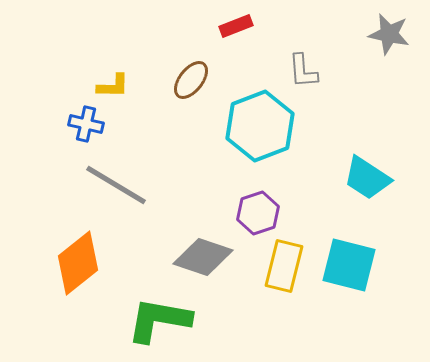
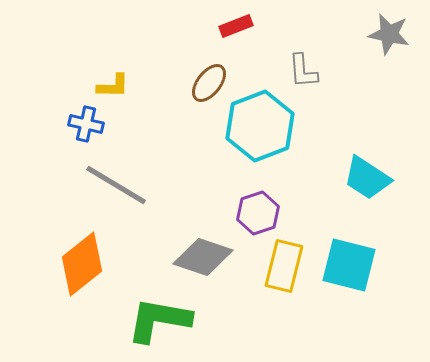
brown ellipse: moved 18 px right, 3 px down
orange diamond: moved 4 px right, 1 px down
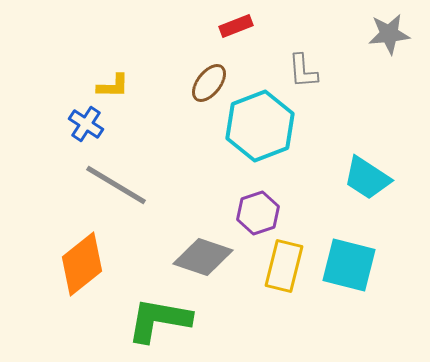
gray star: rotated 18 degrees counterclockwise
blue cross: rotated 20 degrees clockwise
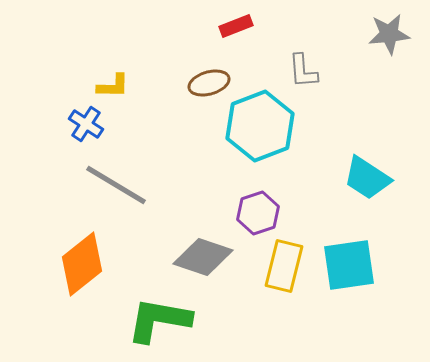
brown ellipse: rotated 36 degrees clockwise
cyan square: rotated 22 degrees counterclockwise
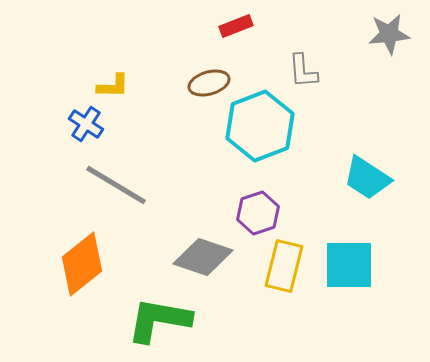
cyan square: rotated 8 degrees clockwise
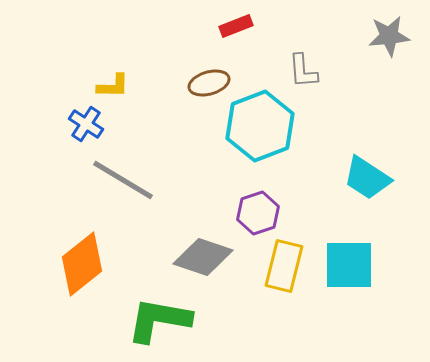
gray star: moved 2 px down
gray line: moved 7 px right, 5 px up
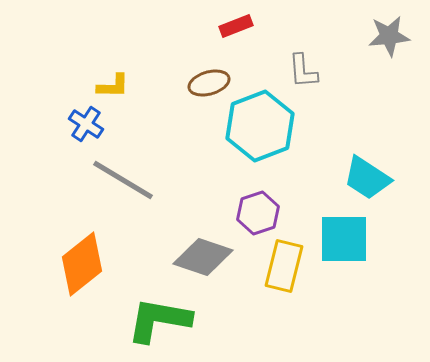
cyan square: moved 5 px left, 26 px up
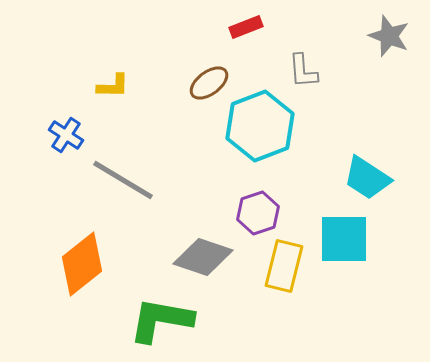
red rectangle: moved 10 px right, 1 px down
gray star: rotated 27 degrees clockwise
brown ellipse: rotated 21 degrees counterclockwise
blue cross: moved 20 px left, 11 px down
green L-shape: moved 2 px right
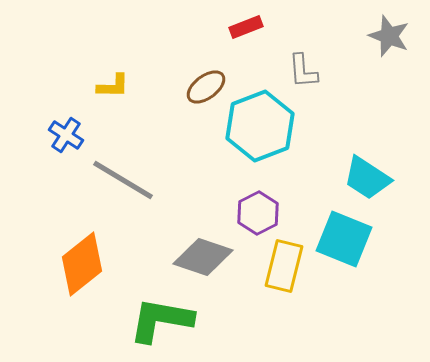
brown ellipse: moved 3 px left, 4 px down
purple hexagon: rotated 9 degrees counterclockwise
cyan square: rotated 22 degrees clockwise
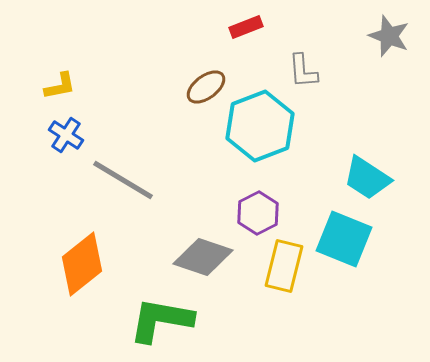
yellow L-shape: moved 53 px left; rotated 12 degrees counterclockwise
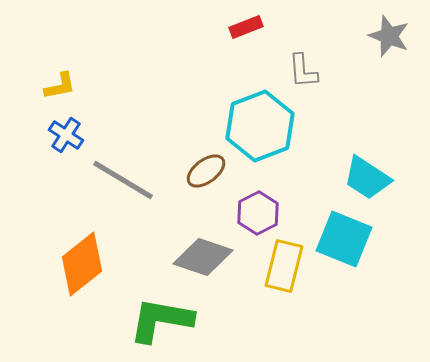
brown ellipse: moved 84 px down
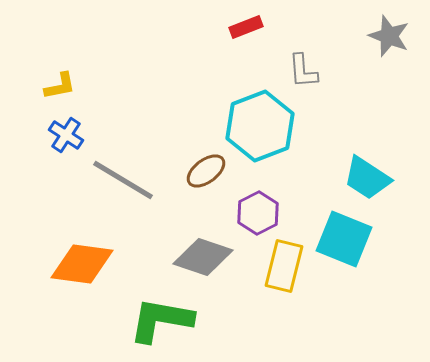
orange diamond: rotated 46 degrees clockwise
